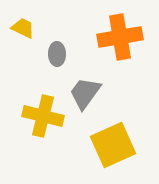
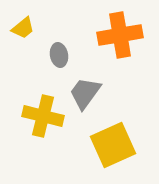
yellow trapezoid: rotated 115 degrees clockwise
orange cross: moved 2 px up
gray ellipse: moved 2 px right, 1 px down; rotated 10 degrees counterclockwise
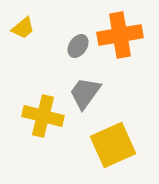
gray ellipse: moved 19 px right, 9 px up; rotated 45 degrees clockwise
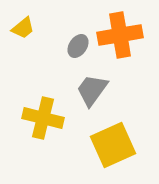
gray trapezoid: moved 7 px right, 3 px up
yellow cross: moved 2 px down
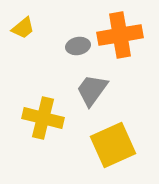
gray ellipse: rotated 45 degrees clockwise
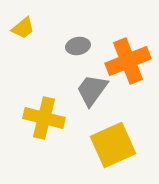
orange cross: moved 8 px right, 26 px down; rotated 12 degrees counterclockwise
yellow cross: moved 1 px right
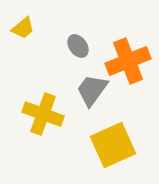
gray ellipse: rotated 65 degrees clockwise
yellow cross: moved 1 px left, 4 px up; rotated 6 degrees clockwise
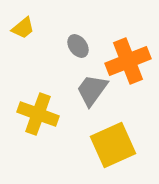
yellow cross: moved 5 px left
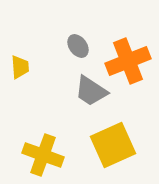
yellow trapezoid: moved 3 px left, 39 px down; rotated 55 degrees counterclockwise
gray trapezoid: moved 1 px left, 1 px down; rotated 93 degrees counterclockwise
yellow cross: moved 5 px right, 41 px down
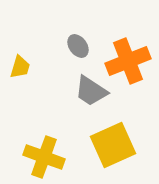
yellow trapezoid: rotated 20 degrees clockwise
yellow cross: moved 1 px right, 2 px down
